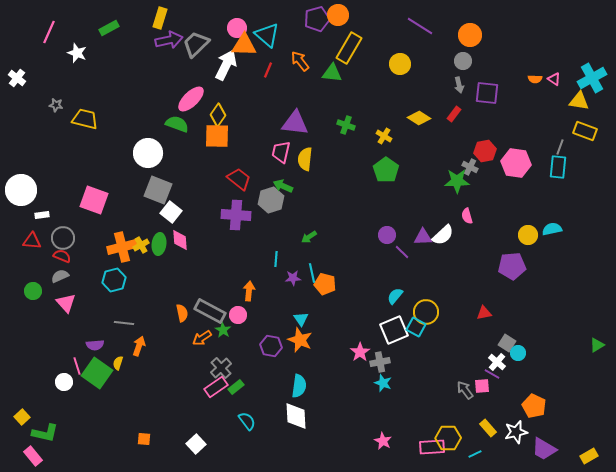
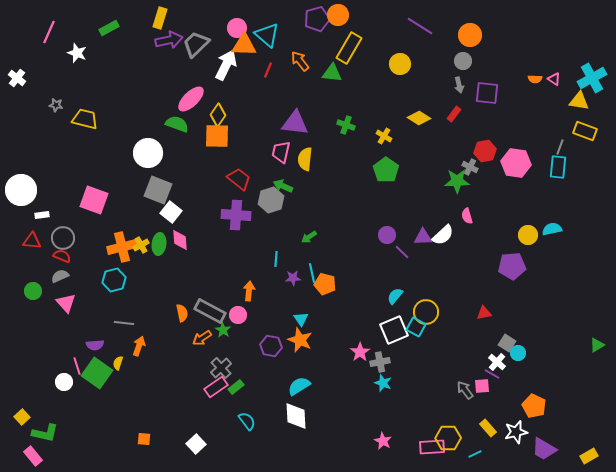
cyan semicircle at (299, 386): rotated 130 degrees counterclockwise
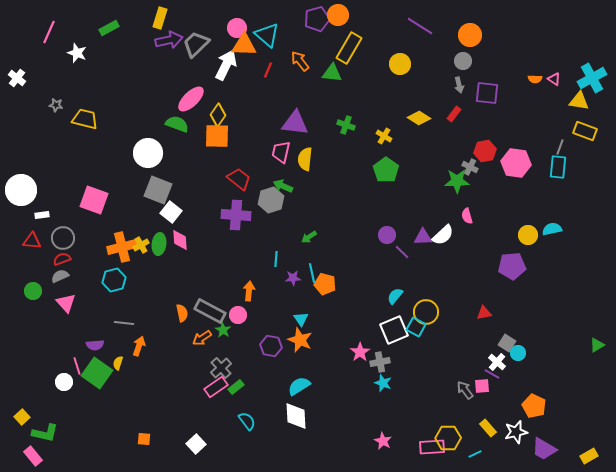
red semicircle at (62, 256): moved 3 px down; rotated 42 degrees counterclockwise
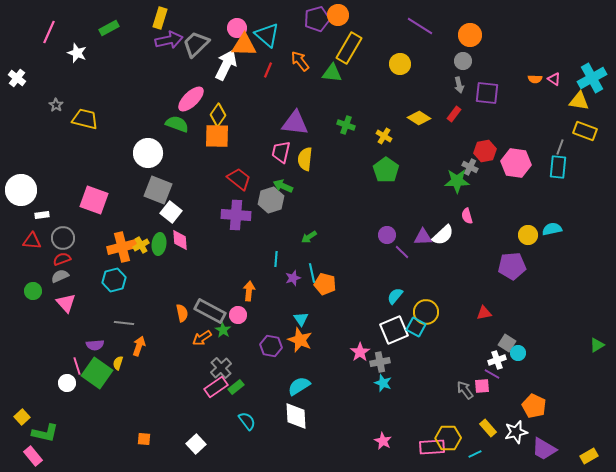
gray star at (56, 105): rotated 24 degrees clockwise
purple star at (293, 278): rotated 14 degrees counterclockwise
white cross at (497, 362): moved 2 px up; rotated 30 degrees clockwise
white circle at (64, 382): moved 3 px right, 1 px down
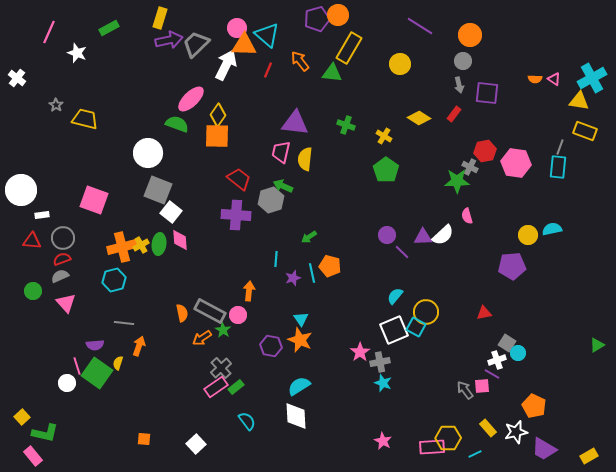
orange pentagon at (325, 284): moved 5 px right, 18 px up
